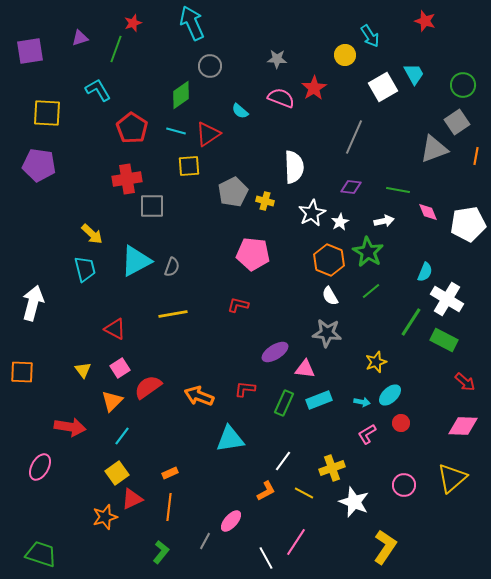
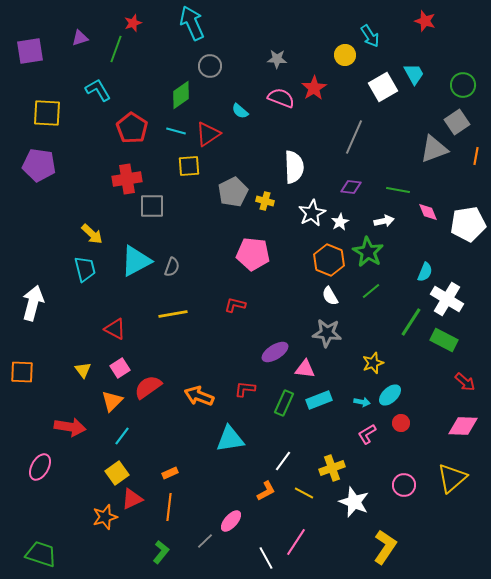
red L-shape at (238, 305): moved 3 px left
yellow star at (376, 362): moved 3 px left, 1 px down
gray line at (205, 541): rotated 18 degrees clockwise
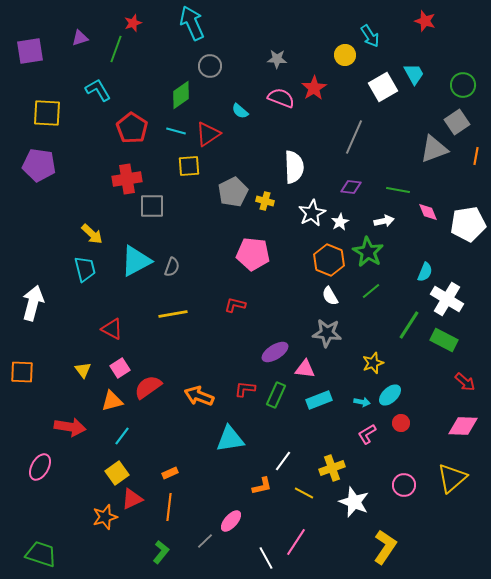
green line at (411, 322): moved 2 px left, 3 px down
red triangle at (115, 329): moved 3 px left
orange triangle at (112, 401): rotated 30 degrees clockwise
green rectangle at (284, 403): moved 8 px left, 8 px up
orange L-shape at (266, 491): moved 4 px left, 5 px up; rotated 15 degrees clockwise
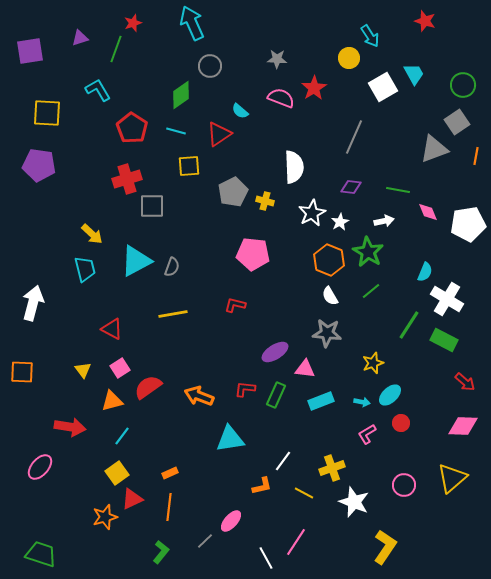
yellow circle at (345, 55): moved 4 px right, 3 px down
red triangle at (208, 134): moved 11 px right
red cross at (127, 179): rotated 8 degrees counterclockwise
cyan rectangle at (319, 400): moved 2 px right, 1 px down
pink ellipse at (40, 467): rotated 12 degrees clockwise
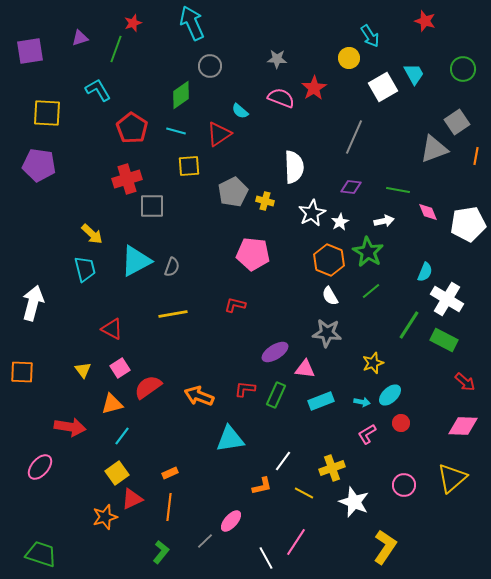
green circle at (463, 85): moved 16 px up
orange triangle at (112, 401): moved 3 px down
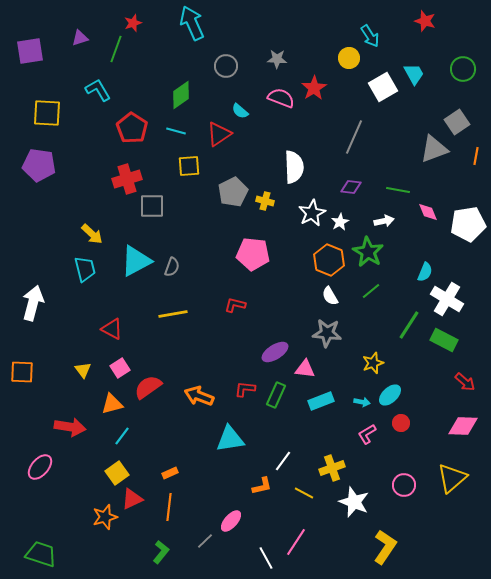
gray circle at (210, 66): moved 16 px right
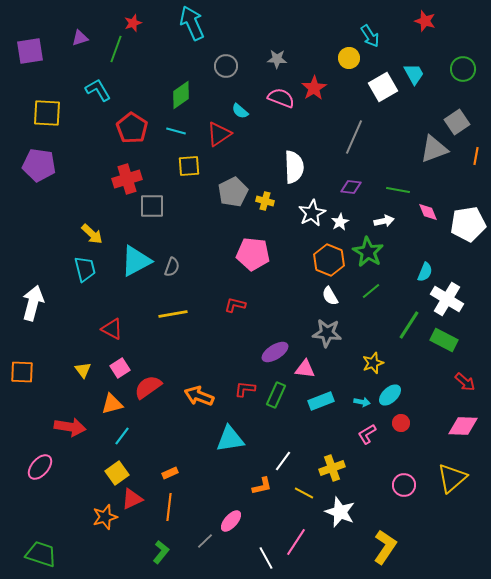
white star at (354, 502): moved 14 px left, 10 px down
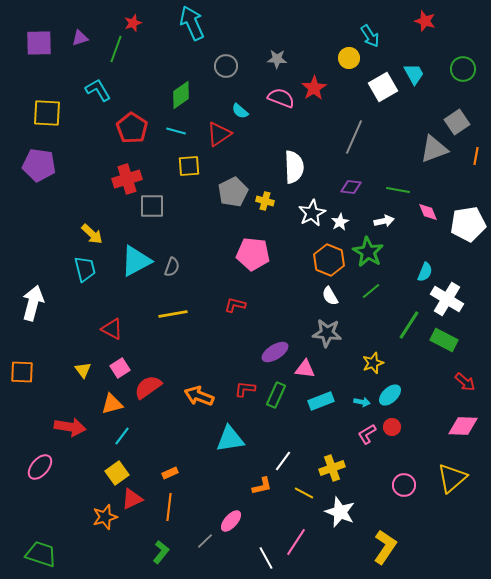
purple square at (30, 51): moved 9 px right, 8 px up; rotated 8 degrees clockwise
red circle at (401, 423): moved 9 px left, 4 px down
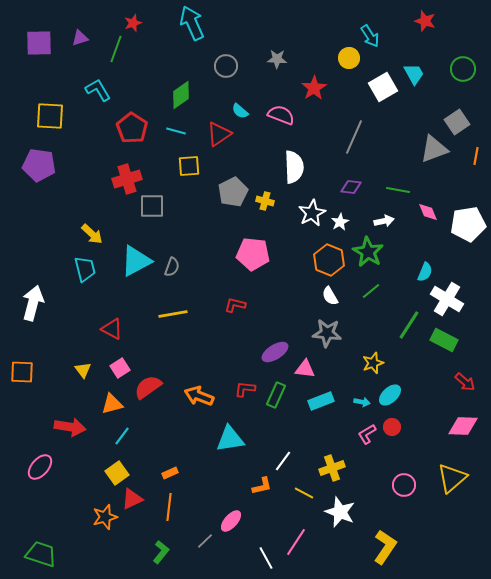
pink semicircle at (281, 98): moved 17 px down
yellow square at (47, 113): moved 3 px right, 3 px down
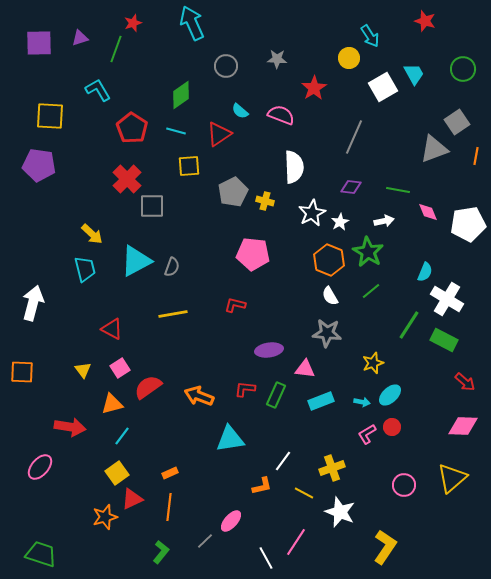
red cross at (127, 179): rotated 28 degrees counterclockwise
purple ellipse at (275, 352): moved 6 px left, 2 px up; rotated 24 degrees clockwise
